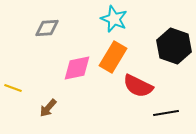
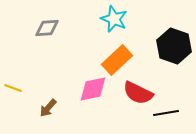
orange rectangle: moved 4 px right, 3 px down; rotated 16 degrees clockwise
pink diamond: moved 16 px right, 21 px down
red semicircle: moved 7 px down
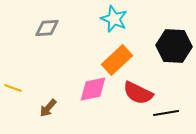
black hexagon: rotated 16 degrees counterclockwise
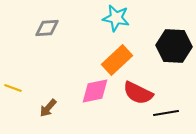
cyan star: moved 2 px right, 1 px up; rotated 12 degrees counterclockwise
pink diamond: moved 2 px right, 2 px down
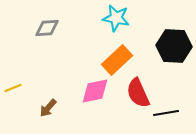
yellow line: rotated 42 degrees counterclockwise
red semicircle: rotated 40 degrees clockwise
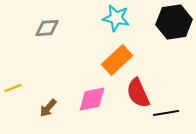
black hexagon: moved 24 px up; rotated 12 degrees counterclockwise
pink diamond: moved 3 px left, 8 px down
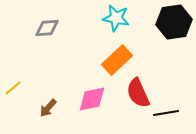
yellow line: rotated 18 degrees counterclockwise
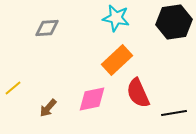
black line: moved 8 px right
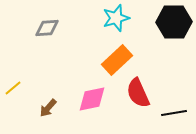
cyan star: rotated 28 degrees counterclockwise
black hexagon: rotated 8 degrees clockwise
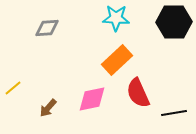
cyan star: rotated 20 degrees clockwise
